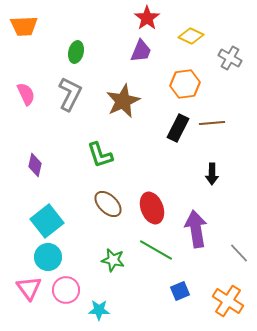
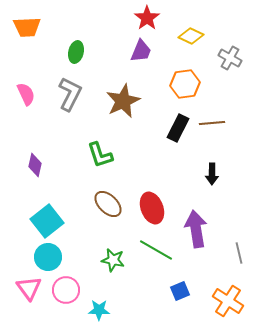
orange trapezoid: moved 3 px right, 1 px down
gray line: rotated 30 degrees clockwise
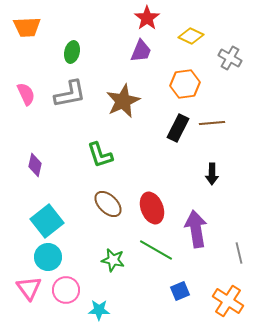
green ellipse: moved 4 px left
gray L-shape: rotated 52 degrees clockwise
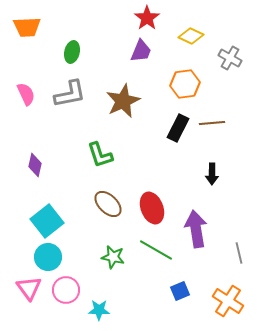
green star: moved 3 px up
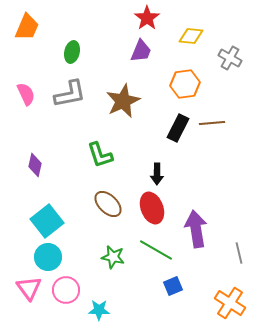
orange trapezoid: rotated 64 degrees counterclockwise
yellow diamond: rotated 20 degrees counterclockwise
black arrow: moved 55 px left
blue square: moved 7 px left, 5 px up
orange cross: moved 2 px right, 2 px down
